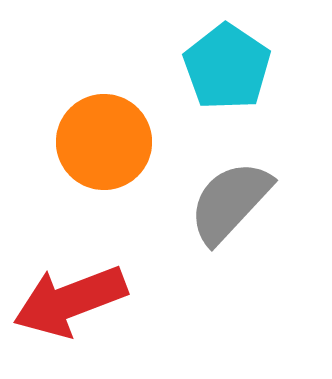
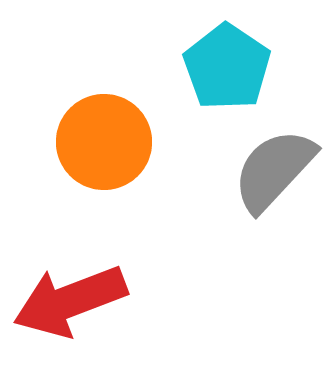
gray semicircle: moved 44 px right, 32 px up
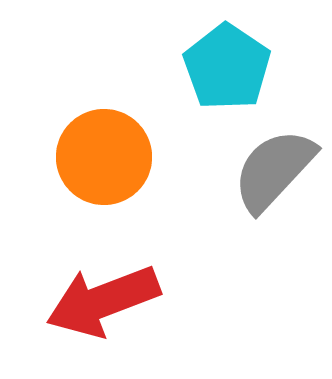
orange circle: moved 15 px down
red arrow: moved 33 px right
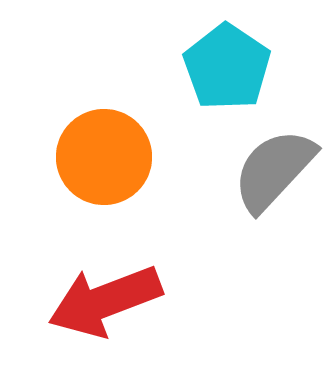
red arrow: moved 2 px right
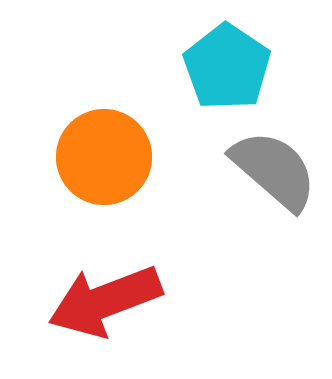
gray semicircle: rotated 88 degrees clockwise
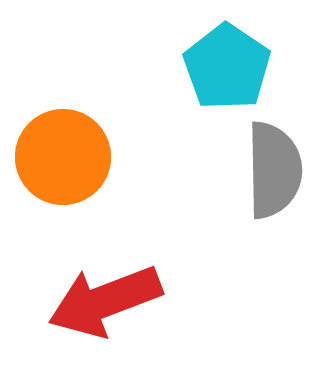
orange circle: moved 41 px left
gray semicircle: rotated 48 degrees clockwise
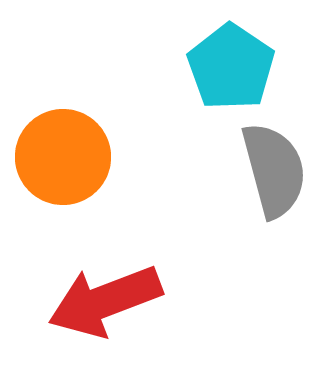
cyan pentagon: moved 4 px right
gray semicircle: rotated 14 degrees counterclockwise
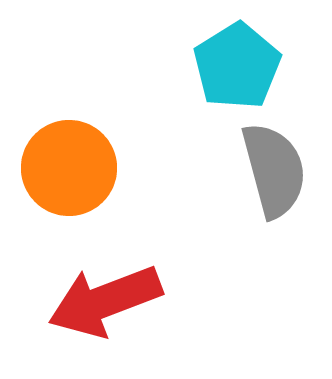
cyan pentagon: moved 6 px right, 1 px up; rotated 6 degrees clockwise
orange circle: moved 6 px right, 11 px down
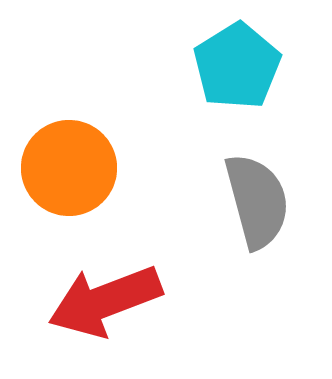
gray semicircle: moved 17 px left, 31 px down
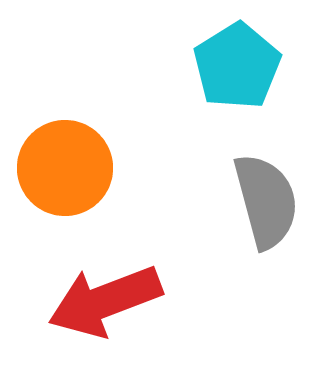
orange circle: moved 4 px left
gray semicircle: moved 9 px right
